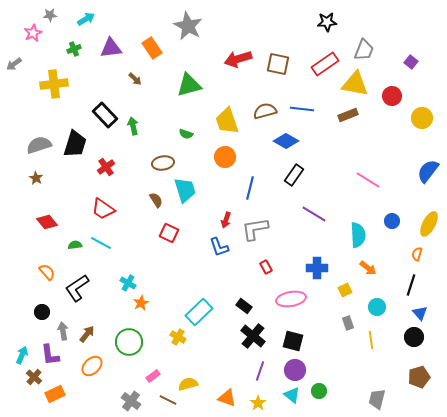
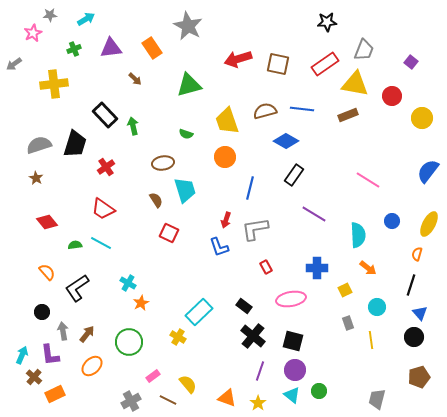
yellow semicircle at (188, 384): rotated 66 degrees clockwise
gray cross at (131, 401): rotated 24 degrees clockwise
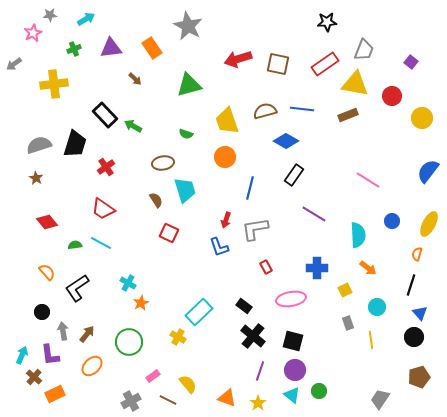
green arrow at (133, 126): rotated 48 degrees counterclockwise
gray trapezoid at (377, 399): moved 3 px right; rotated 20 degrees clockwise
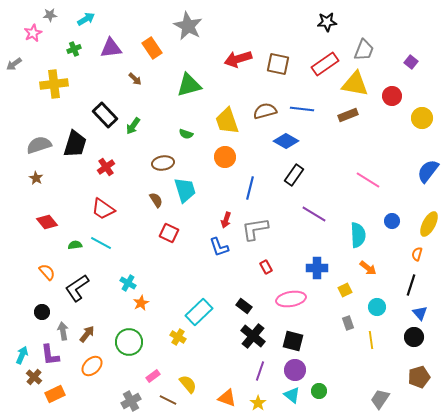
green arrow at (133, 126): rotated 84 degrees counterclockwise
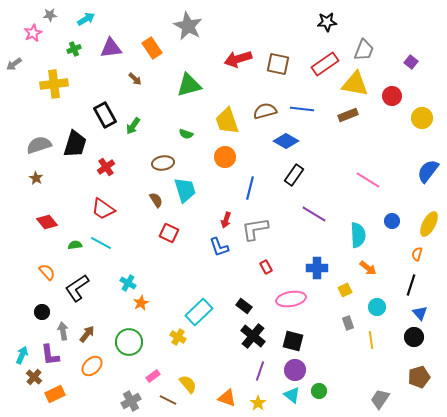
black rectangle at (105, 115): rotated 15 degrees clockwise
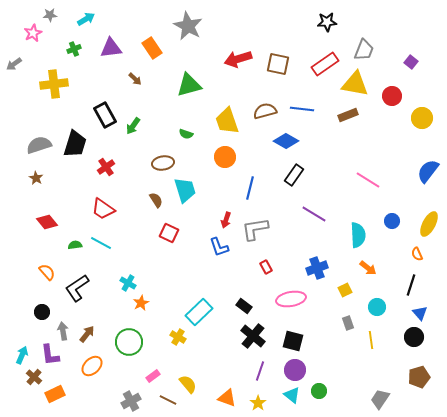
orange semicircle at (417, 254): rotated 40 degrees counterclockwise
blue cross at (317, 268): rotated 20 degrees counterclockwise
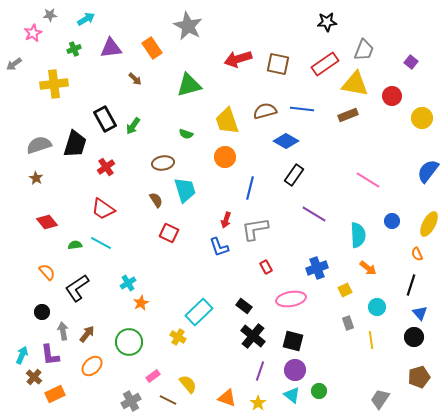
black rectangle at (105, 115): moved 4 px down
cyan cross at (128, 283): rotated 28 degrees clockwise
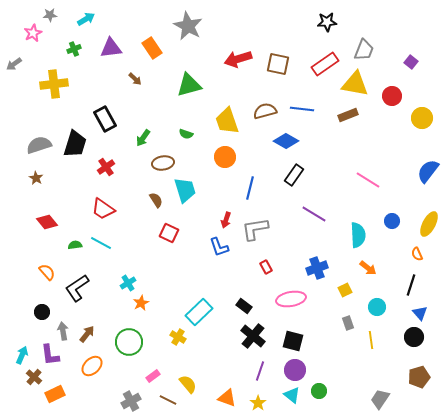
green arrow at (133, 126): moved 10 px right, 12 px down
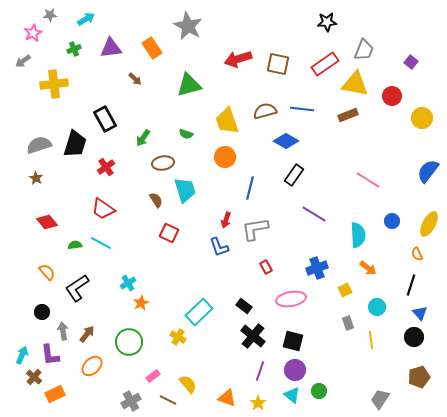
gray arrow at (14, 64): moved 9 px right, 3 px up
